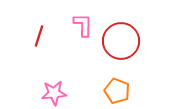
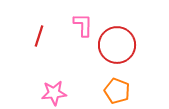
red circle: moved 4 px left, 4 px down
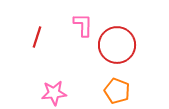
red line: moved 2 px left, 1 px down
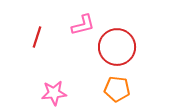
pink L-shape: rotated 75 degrees clockwise
red circle: moved 2 px down
orange pentagon: moved 2 px up; rotated 15 degrees counterclockwise
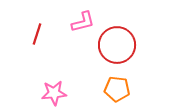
pink L-shape: moved 3 px up
red line: moved 3 px up
red circle: moved 2 px up
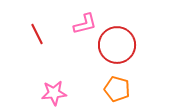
pink L-shape: moved 2 px right, 2 px down
red line: rotated 45 degrees counterclockwise
orange pentagon: rotated 10 degrees clockwise
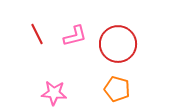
pink L-shape: moved 10 px left, 12 px down
red circle: moved 1 px right, 1 px up
pink star: rotated 10 degrees clockwise
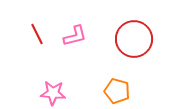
red circle: moved 16 px right, 5 px up
orange pentagon: moved 2 px down
pink star: moved 1 px left
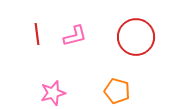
red line: rotated 20 degrees clockwise
red circle: moved 2 px right, 2 px up
pink star: rotated 20 degrees counterclockwise
